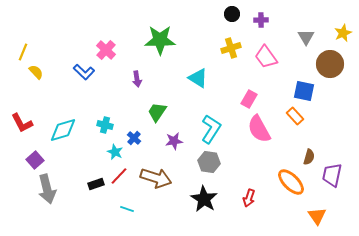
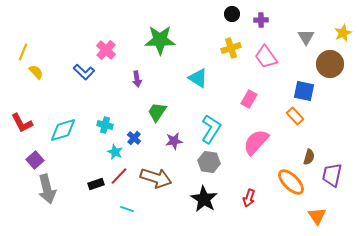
pink semicircle: moved 3 px left, 13 px down; rotated 72 degrees clockwise
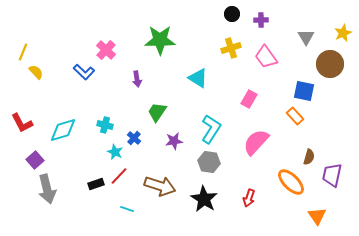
brown arrow: moved 4 px right, 8 px down
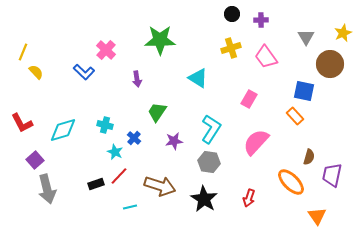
cyan line: moved 3 px right, 2 px up; rotated 32 degrees counterclockwise
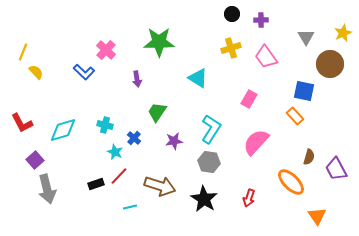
green star: moved 1 px left, 2 px down
purple trapezoid: moved 4 px right, 6 px up; rotated 40 degrees counterclockwise
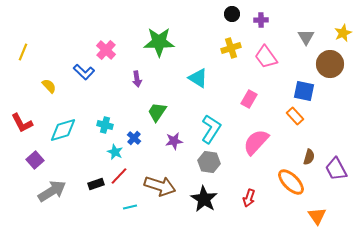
yellow semicircle: moved 13 px right, 14 px down
gray arrow: moved 5 px right, 2 px down; rotated 108 degrees counterclockwise
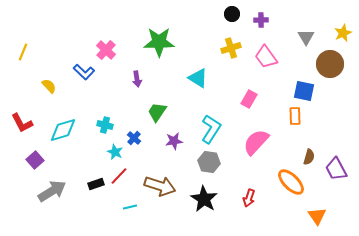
orange rectangle: rotated 42 degrees clockwise
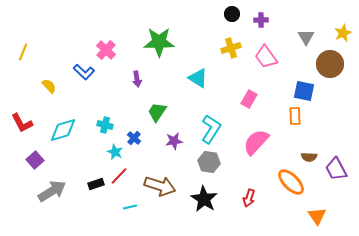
brown semicircle: rotated 77 degrees clockwise
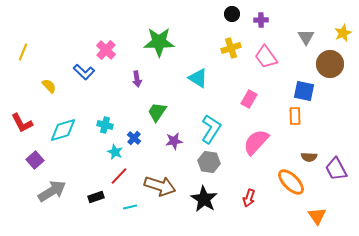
black rectangle: moved 13 px down
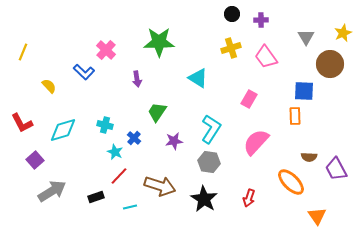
blue square: rotated 10 degrees counterclockwise
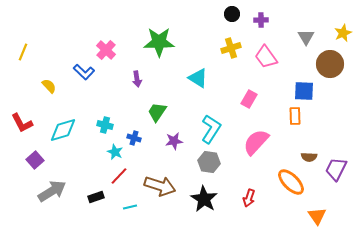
blue cross: rotated 24 degrees counterclockwise
purple trapezoid: rotated 55 degrees clockwise
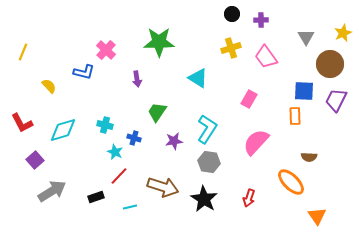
blue L-shape: rotated 30 degrees counterclockwise
cyan L-shape: moved 4 px left
purple trapezoid: moved 69 px up
brown arrow: moved 3 px right, 1 px down
